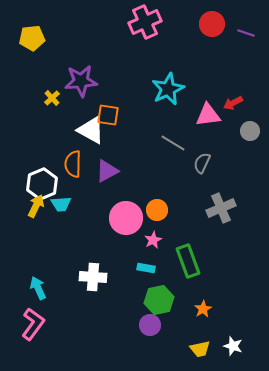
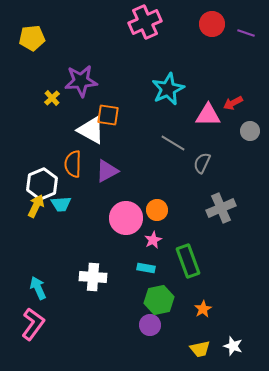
pink triangle: rotated 8 degrees clockwise
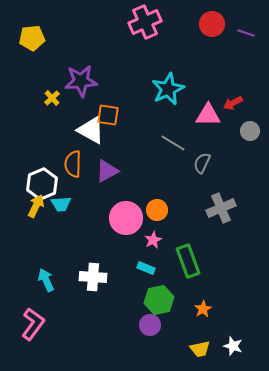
cyan rectangle: rotated 12 degrees clockwise
cyan arrow: moved 8 px right, 8 px up
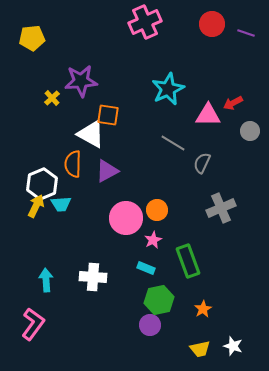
white triangle: moved 4 px down
cyan arrow: rotated 20 degrees clockwise
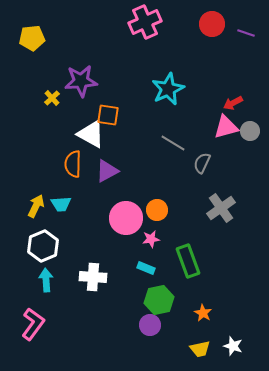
pink triangle: moved 18 px right, 12 px down; rotated 16 degrees counterclockwise
white hexagon: moved 1 px right, 62 px down
gray cross: rotated 12 degrees counterclockwise
pink star: moved 2 px left, 1 px up; rotated 18 degrees clockwise
orange star: moved 4 px down; rotated 12 degrees counterclockwise
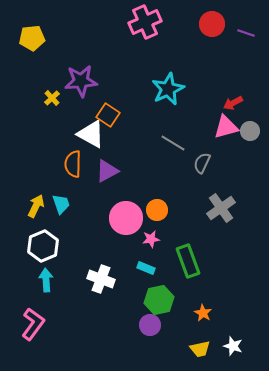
orange square: rotated 25 degrees clockwise
cyan trapezoid: rotated 105 degrees counterclockwise
white cross: moved 8 px right, 2 px down; rotated 16 degrees clockwise
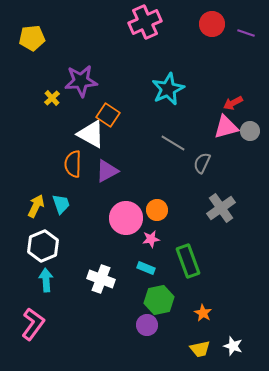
purple circle: moved 3 px left
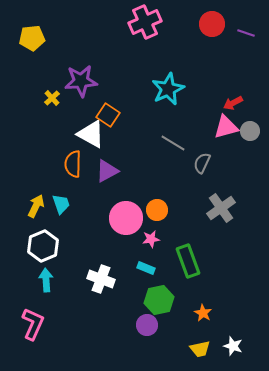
pink L-shape: rotated 12 degrees counterclockwise
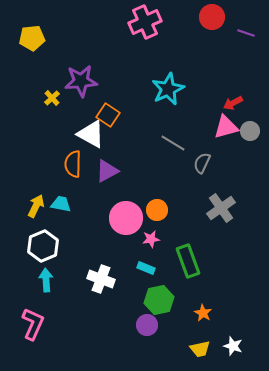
red circle: moved 7 px up
cyan trapezoid: rotated 60 degrees counterclockwise
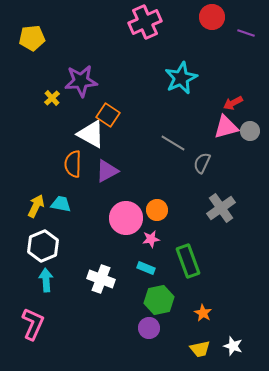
cyan star: moved 13 px right, 11 px up
purple circle: moved 2 px right, 3 px down
